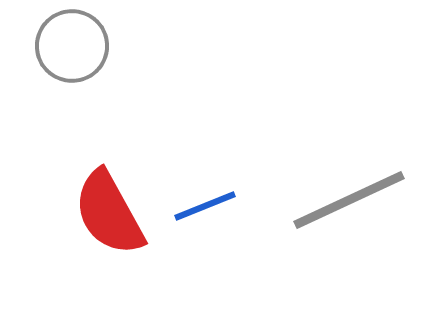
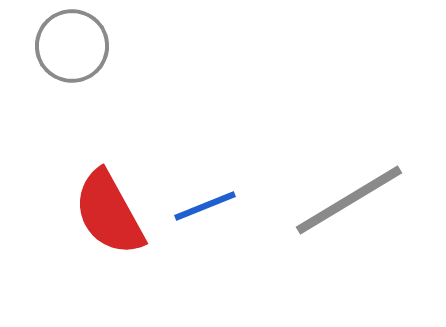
gray line: rotated 6 degrees counterclockwise
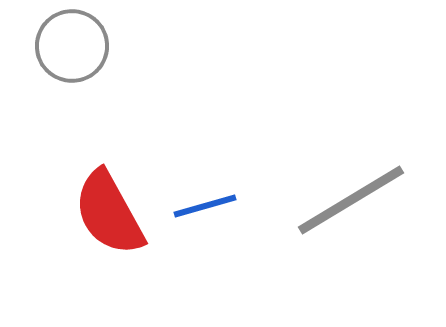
gray line: moved 2 px right
blue line: rotated 6 degrees clockwise
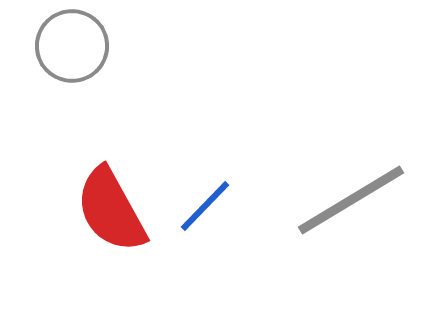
blue line: rotated 30 degrees counterclockwise
red semicircle: moved 2 px right, 3 px up
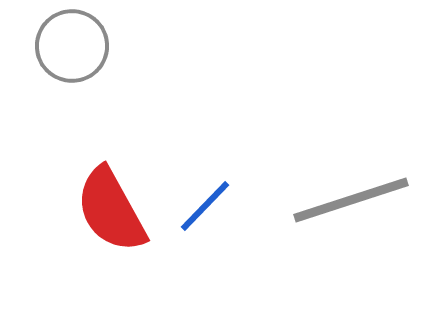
gray line: rotated 13 degrees clockwise
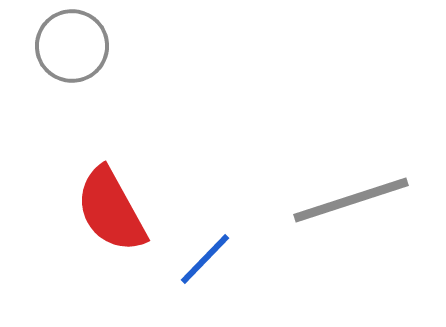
blue line: moved 53 px down
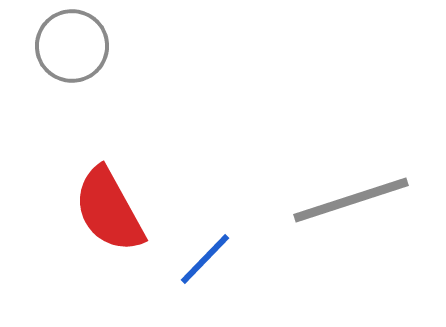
red semicircle: moved 2 px left
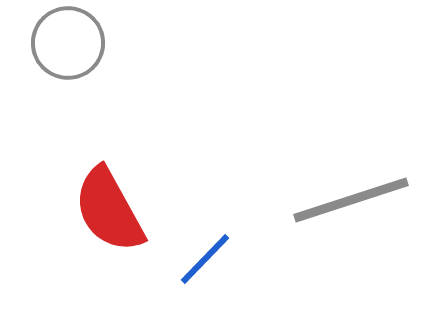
gray circle: moved 4 px left, 3 px up
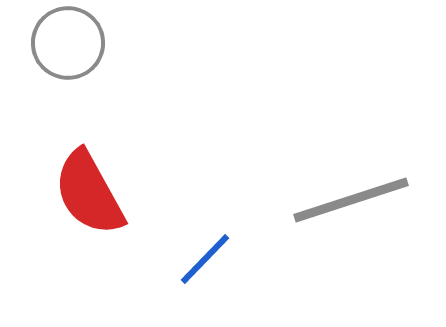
red semicircle: moved 20 px left, 17 px up
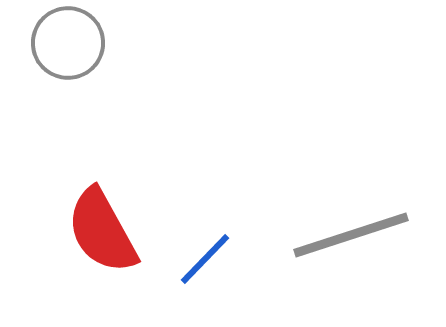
red semicircle: moved 13 px right, 38 px down
gray line: moved 35 px down
